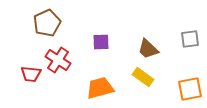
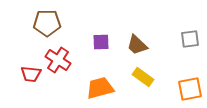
brown pentagon: rotated 24 degrees clockwise
brown trapezoid: moved 11 px left, 4 px up
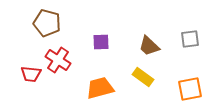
brown pentagon: rotated 16 degrees clockwise
brown trapezoid: moved 12 px right, 1 px down
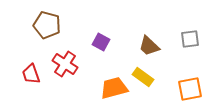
brown pentagon: moved 2 px down
purple square: rotated 30 degrees clockwise
red cross: moved 7 px right, 4 px down
red trapezoid: rotated 65 degrees clockwise
orange trapezoid: moved 14 px right
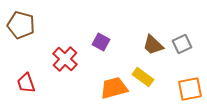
brown pentagon: moved 26 px left
gray square: moved 8 px left, 5 px down; rotated 18 degrees counterclockwise
brown trapezoid: moved 4 px right, 1 px up
red cross: moved 5 px up; rotated 10 degrees clockwise
red trapezoid: moved 5 px left, 9 px down
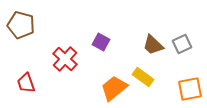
orange trapezoid: rotated 24 degrees counterclockwise
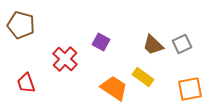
orange trapezoid: rotated 72 degrees clockwise
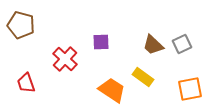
purple square: rotated 30 degrees counterclockwise
orange trapezoid: moved 2 px left, 2 px down
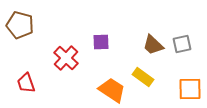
brown pentagon: moved 1 px left
gray square: rotated 12 degrees clockwise
red cross: moved 1 px right, 1 px up
orange square: rotated 10 degrees clockwise
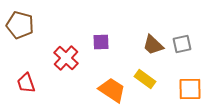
yellow rectangle: moved 2 px right, 2 px down
